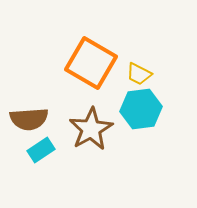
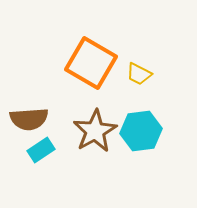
cyan hexagon: moved 22 px down
brown star: moved 4 px right, 2 px down
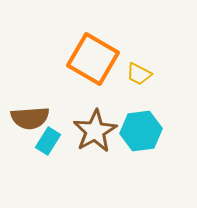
orange square: moved 2 px right, 4 px up
brown semicircle: moved 1 px right, 1 px up
cyan rectangle: moved 7 px right, 9 px up; rotated 24 degrees counterclockwise
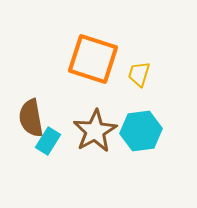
orange square: rotated 12 degrees counterclockwise
yellow trapezoid: rotated 80 degrees clockwise
brown semicircle: moved 1 px right; rotated 84 degrees clockwise
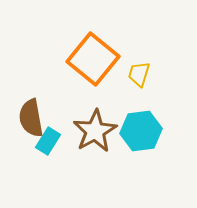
orange square: rotated 21 degrees clockwise
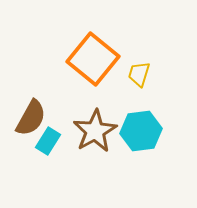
brown semicircle: rotated 141 degrees counterclockwise
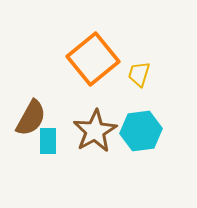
orange square: rotated 12 degrees clockwise
cyan rectangle: rotated 32 degrees counterclockwise
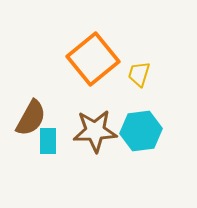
brown star: rotated 27 degrees clockwise
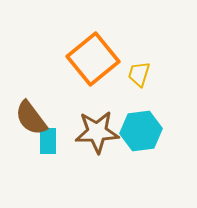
brown semicircle: rotated 114 degrees clockwise
brown star: moved 2 px right, 1 px down
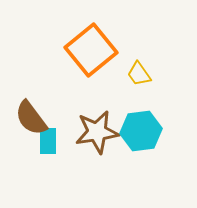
orange square: moved 2 px left, 9 px up
yellow trapezoid: rotated 52 degrees counterclockwise
brown star: rotated 6 degrees counterclockwise
